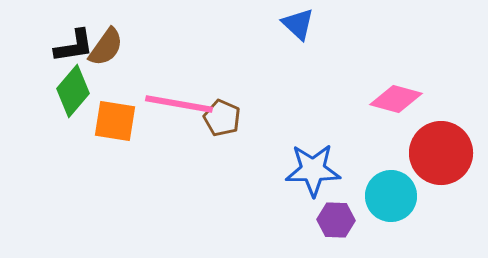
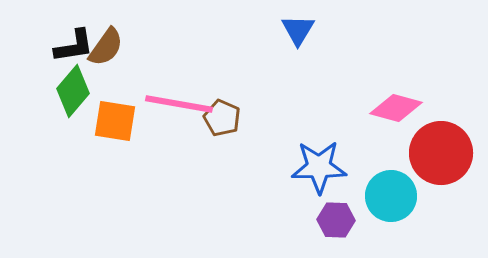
blue triangle: moved 6 px down; rotated 18 degrees clockwise
pink diamond: moved 9 px down
blue star: moved 6 px right, 3 px up
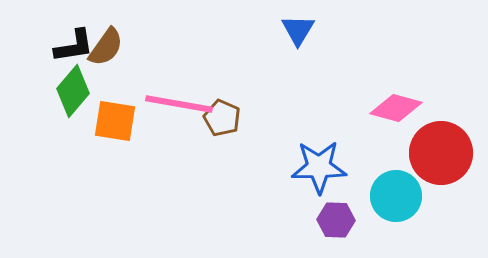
cyan circle: moved 5 px right
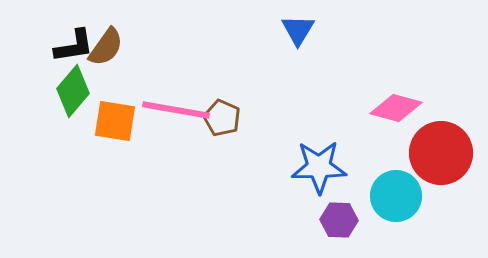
pink line: moved 3 px left, 6 px down
purple hexagon: moved 3 px right
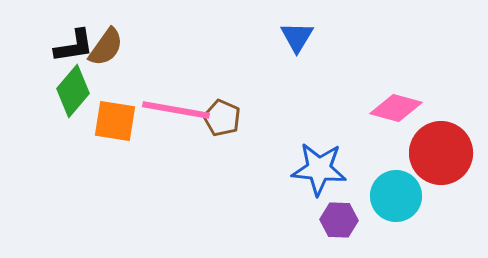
blue triangle: moved 1 px left, 7 px down
blue star: moved 2 px down; rotated 6 degrees clockwise
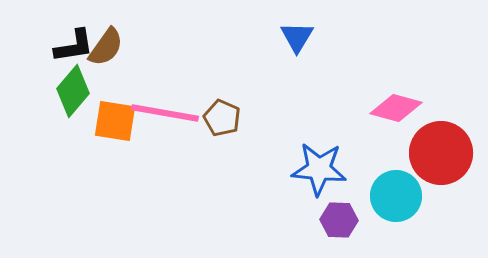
pink line: moved 11 px left, 3 px down
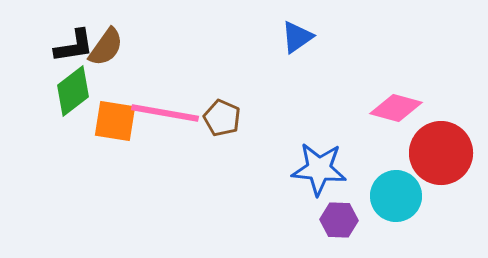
blue triangle: rotated 24 degrees clockwise
green diamond: rotated 12 degrees clockwise
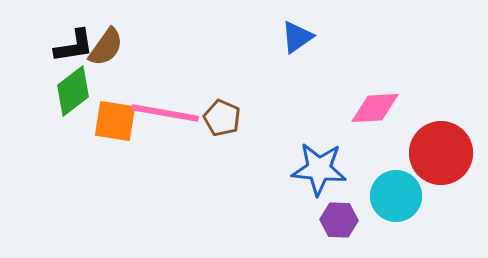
pink diamond: moved 21 px left; rotated 18 degrees counterclockwise
